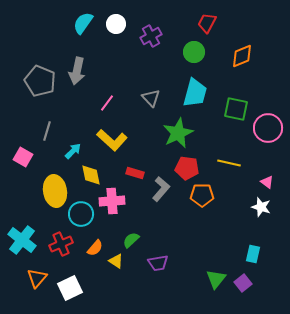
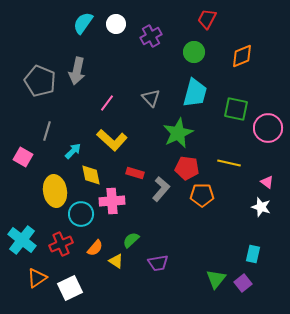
red trapezoid: moved 4 px up
orange triangle: rotated 15 degrees clockwise
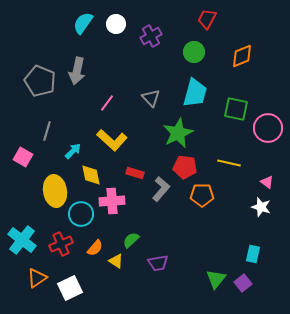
red pentagon: moved 2 px left, 1 px up
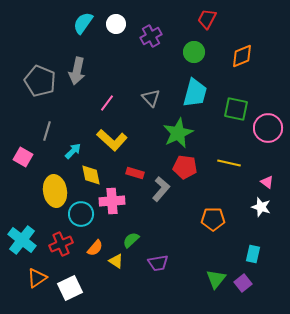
orange pentagon: moved 11 px right, 24 px down
